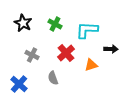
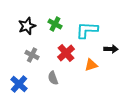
black star: moved 4 px right, 3 px down; rotated 24 degrees clockwise
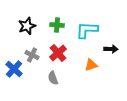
green cross: moved 2 px right, 1 px down; rotated 24 degrees counterclockwise
red cross: moved 8 px left
blue cross: moved 5 px left, 15 px up
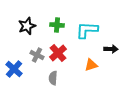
gray cross: moved 5 px right
gray semicircle: rotated 24 degrees clockwise
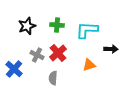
orange triangle: moved 2 px left
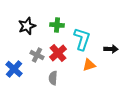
cyan L-shape: moved 5 px left, 9 px down; rotated 105 degrees clockwise
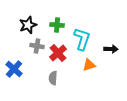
black star: moved 1 px right, 1 px up
gray cross: moved 9 px up; rotated 16 degrees counterclockwise
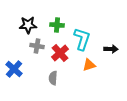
black star: rotated 18 degrees clockwise
red cross: moved 2 px right
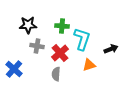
green cross: moved 5 px right, 1 px down
black arrow: rotated 24 degrees counterclockwise
gray semicircle: moved 3 px right, 4 px up
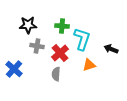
black arrow: rotated 136 degrees counterclockwise
